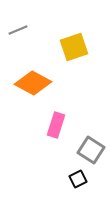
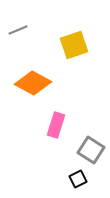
yellow square: moved 2 px up
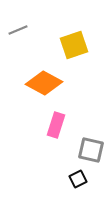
orange diamond: moved 11 px right
gray square: rotated 20 degrees counterclockwise
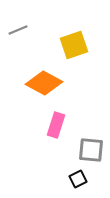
gray square: rotated 8 degrees counterclockwise
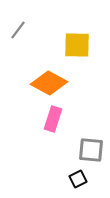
gray line: rotated 30 degrees counterclockwise
yellow square: moved 3 px right; rotated 20 degrees clockwise
orange diamond: moved 5 px right
pink rectangle: moved 3 px left, 6 px up
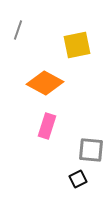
gray line: rotated 18 degrees counterclockwise
yellow square: rotated 12 degrees counterclockwise
orange diamond: moved 4 px left
pink rectangle: moved 6 px left, 7 px down
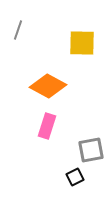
yellow square: moved 5 px right, 2 px up; rotated 12 degrees clockwise
orange diamond: moved 3 px right, 3 px down
gray square: rotated 16 degrees counterclockwise
black square: moved 3 px left, 2 px up
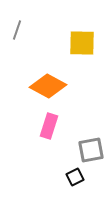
gray line: moved 1 px left
pink rectangle: moved 2 px right
